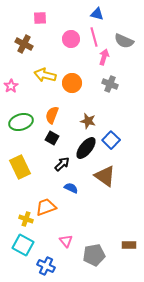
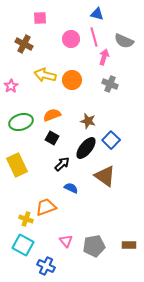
orange circle: moved 3 px up
orange semicircle: rotated 48 degrees clockwise
yellow rectangle: moved 3 px left, 2 px up
gray pentagon: moved 9 px up
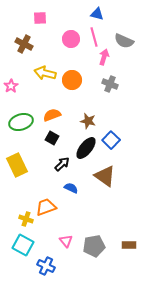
yellow arrow: moved 2 px up
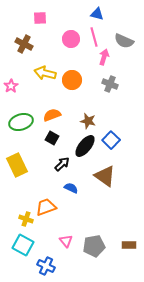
black ellipse: moved 1 px left, 2 px up
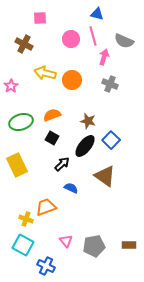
pink line: moved 1 px left, 1 px up
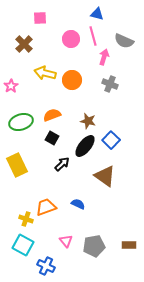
brown cross: rotated 18 degrees clockwise
blue semicircle: moved 7 px right, 16 px down
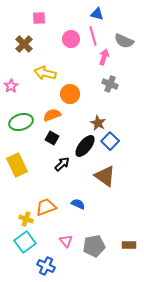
pink square: moved 1 px left
orange circle: moved 2 px left, 14 px down
brown star: moved 10 px right, 2 px down; rotated 14 degrees clockwise
blue square: moved 1 px left, 1 px down
cyan square: moved 2 px right, 3 px up; rotated 25 degrees clockwise
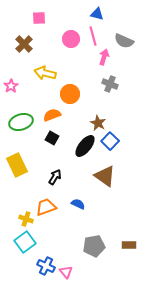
black arrow: moved 7 px left, 13 px down; rotated 14 degrees counterclockwise
pink triangle: moved 31 px down
